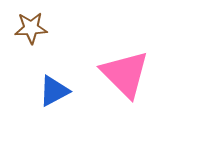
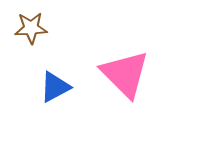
blue triangle: moved 1 px right, 4 px up
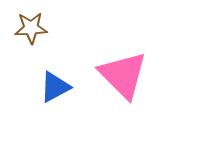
pink triangle: moved 2 px left, 1 px down
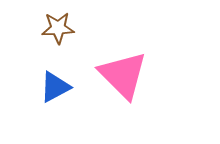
brown star: moved 27 px right
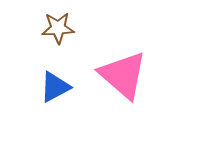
pink triangle: rotated 4 degrees counterclockwise
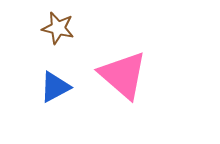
brown star: rotated 16 degrees clockwise
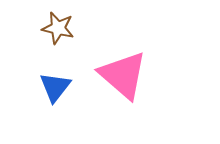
blue triangle: rotated 24 degrees counterclockwise
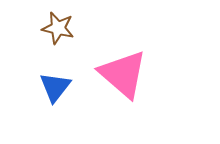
pink triangle: moved 1 px up
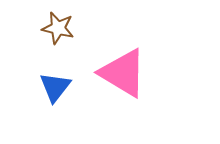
pink triangle: moved 1 px up; rotated 10 degrees counterclockwise
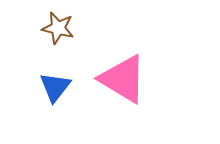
pink triangle: moved 6 px down
